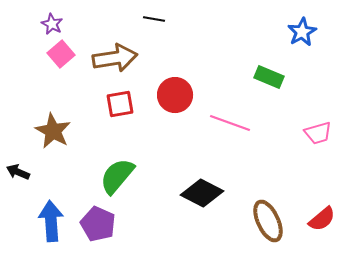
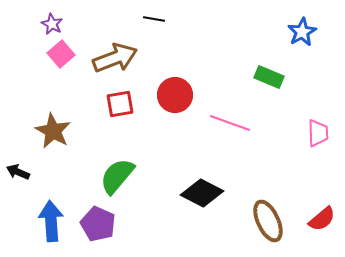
brown arrow: rotated 12 degrees counterclockwise
pink trapezoid: rotated 76 degrees counterclockwise
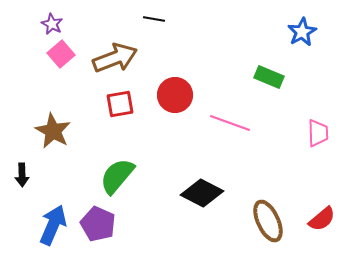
black arrow: moved 4 px right, 3 px down; rotated 115 degrees counterclockwise
blue arrow: moved 2 px right, 4 px down; rotated 27 degrees clockwise
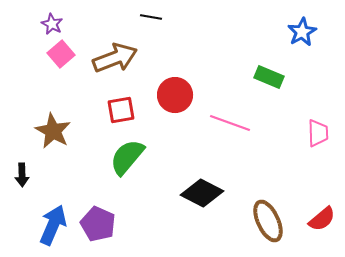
black line: moved 3 px left, 2 px up
red square: moved 1 px right, 6 px down
green semicircle: moved 10 px right, 19 px up
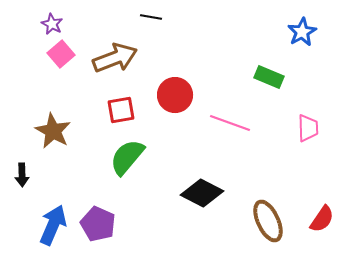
pink trapezoid: moved 10 px left, 5 px up
red semicircle: rotated 16 degrees counterclockwise
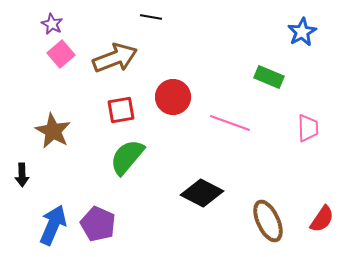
red circle: moved 2 px left, 2 px down
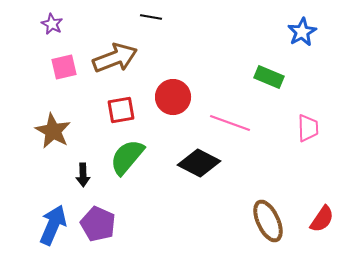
pink square: moved 3 px right, 13 px down; rotated 28 degrees clockwise
black arrow: moved 61 px right
black diamond: moved 3 px left, 30 px up
